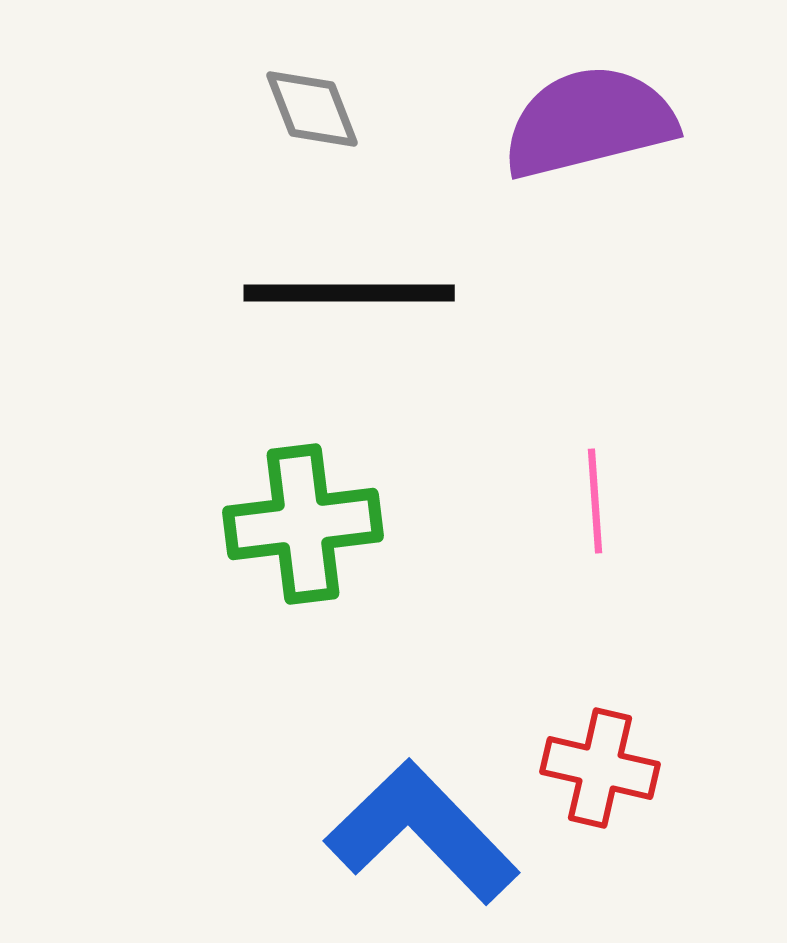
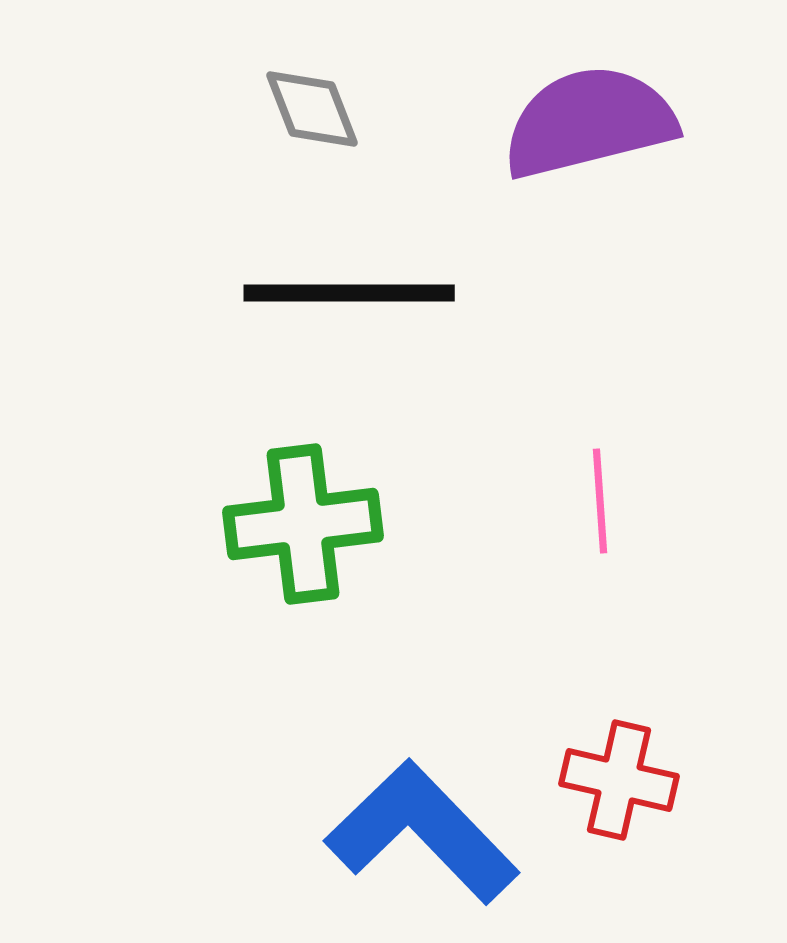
pink line: moved 5 px right
red cross: moved 19 px right, 12 px down
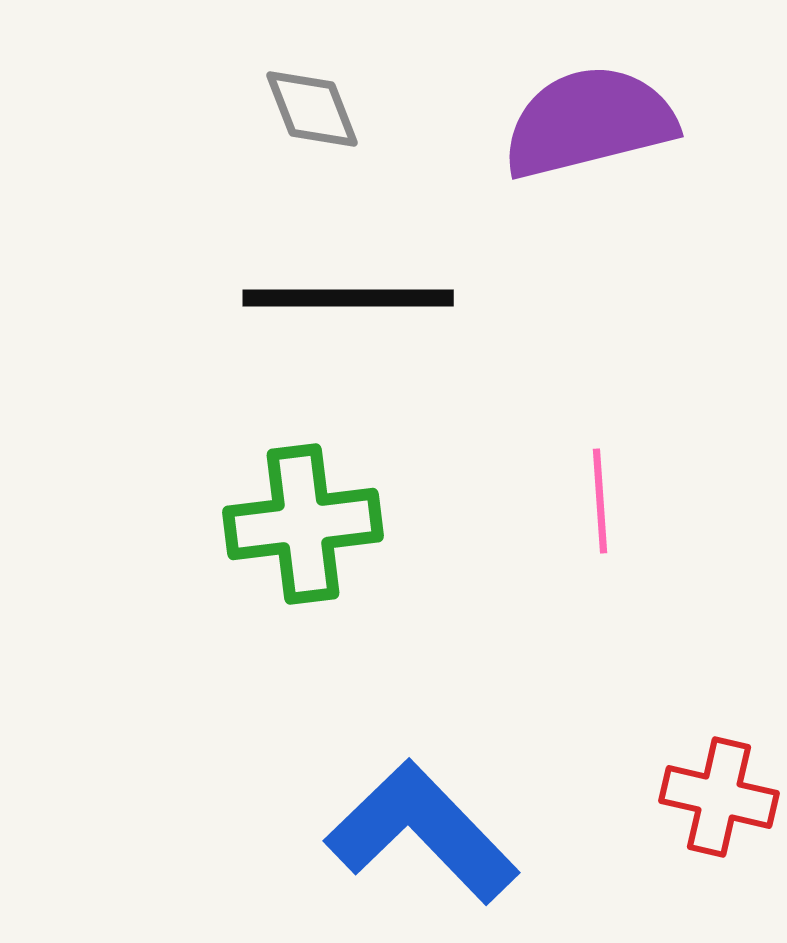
black line: moved 1 px left, 5 px down
red cross: moved 100 px right, 17 px down
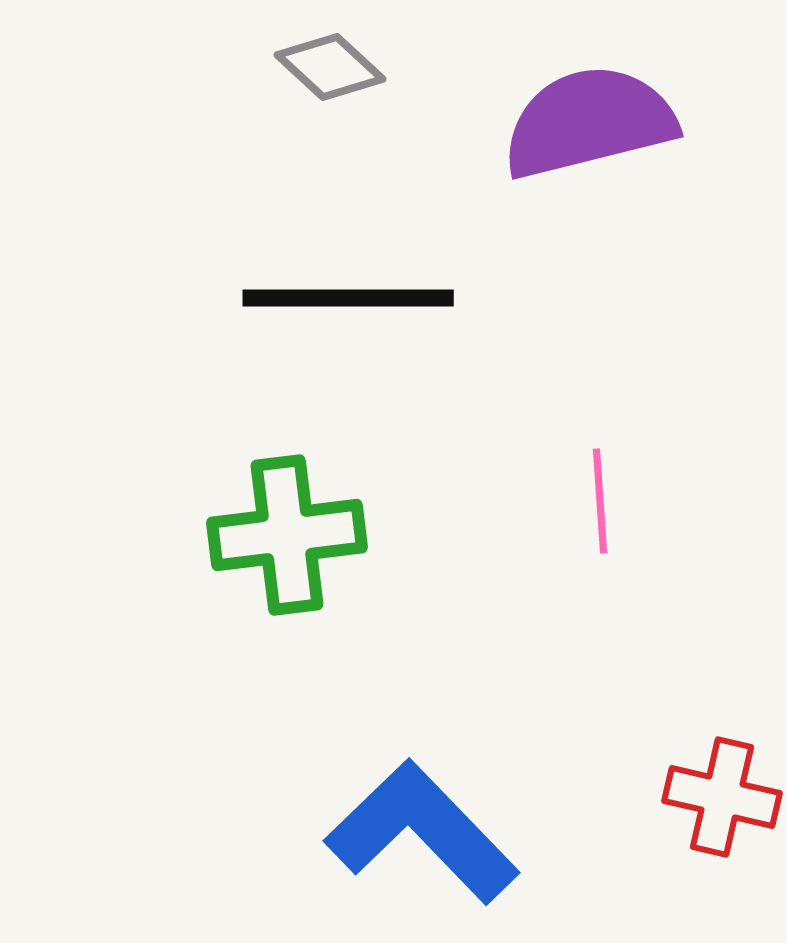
gray diamond: moved 18 px right, 42 px up; rotated 26 degrees counterclockwise
green cross: moved 16 px left, 11 px down
red cross: moved 3 px right
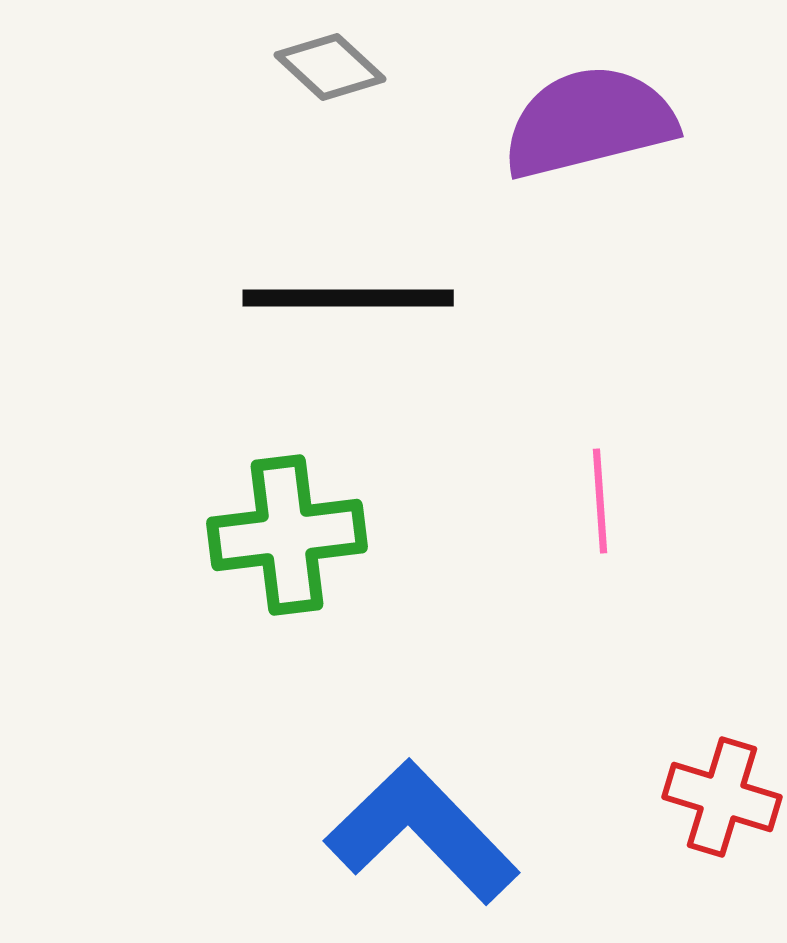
red cross: rotated 4 degrees clockwise
